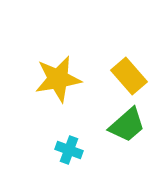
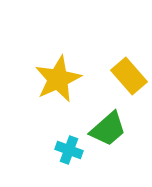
yellow star: rotated 15 degrees counterclockwise
green trapezoid: moved 19 px left, 4 px down
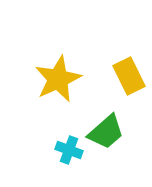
yellow rectangle: rotated 15 degrees clockwise
green trapezoid: moved 2 px left, 3 px down
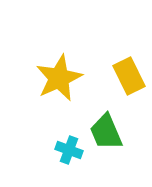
yellow star: moved 1 px right, 1 px up
green trapezoid: rotated 108 degrees clockwise
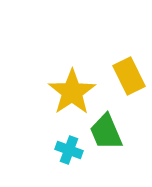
yellow star: moved 13 px right, 14 px down; rotated 9 degrees counterclockwise
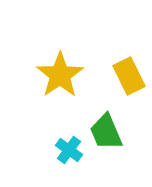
yellow star: moved 12 px left, 17 px up
cyan cross: rotated 16 degrees clockwise
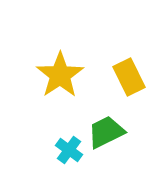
yellow rectangle: moved 1 px down
green trapezoid: rotated 87 degrees clockwise
